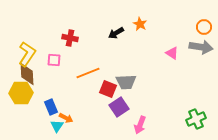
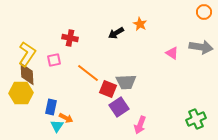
orange circle: moved 15 px up
pink square: rotated 16 degrees counterclockwise
orange line: rotated 60 degrees clockwise
blue rectangle: rotated 35 degrees clockwise
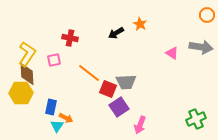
orange circle: moved 3 px right, 3 px down
orange line: moved 1 px right
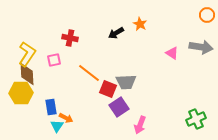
blue rectangle: rotated 21 degrees counterclockwise
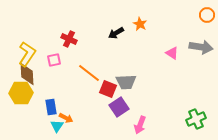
red cross: moved 1 px left, 1 px down; rotated 14 degrees clockwise
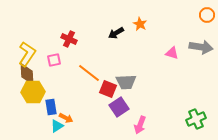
pink triangle: rotated 16 degrees counterclockwise
yellow hexagon: moved 12 px right, 1 px up
cyan triangle: rotated 24 degrees clockwise
